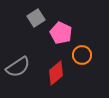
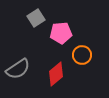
pink pentagon: rotated 30 degrees counterclockwise
gray semicircle: moved 2 px down
red diamond: moved 1 px down
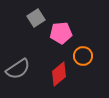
orange circle: moved 1 px right, 1 px down
red diamond: moved 3 px right
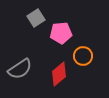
gray semicircle: moved 2 px right
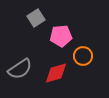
pink pentagon: moved 3 px down
red diamond: moved 3 px left, 1 px up; rotated 25 degrees clockwise
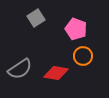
pink pentagon: moved 15 px right, 7 px up; rotated 25 degrees clockwise
red diamond: rotated 25 degrees clockwise
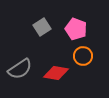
gray square: moved 6 px right, 9 px down
